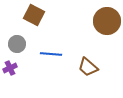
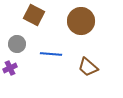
brown circle: moved 26 px left
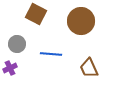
brown square: moved 2 px right, 1 px up
brown trapezoid: moved 1 px right, 1 px down; rotated 25 degrees clockwise
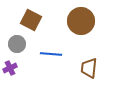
brown square: moved 5 px left, 6 px down
brown trapezoid: rotated 30 degrees clockwise
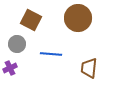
brown circle: moved 3 px left, 3 px up
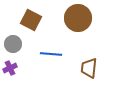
gray circle: moved 4 px left
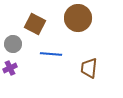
brown square: moved 4 px right, 4 px down
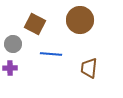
brown circle: moved 2 px right, 2 px down
purple cross: rotated 24 degrees clockwise
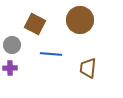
gray circle: moved 1 px left, 1 px down
brown trapezoid: moved 1 px left
